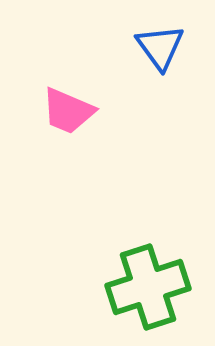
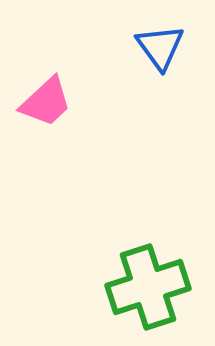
pink trapezoid: moved 22 px left, 9 px up; rotated 66 degrees counterclockwise
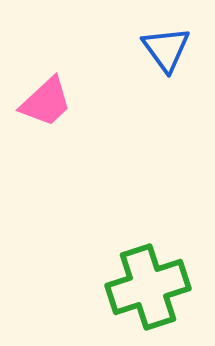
blue triangle: moved 6 px right, 2 px down
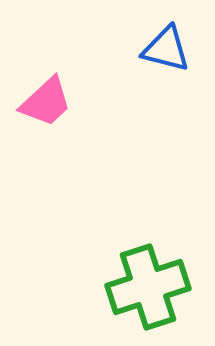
blue triangle: rotated 40 degrees counterclockwise
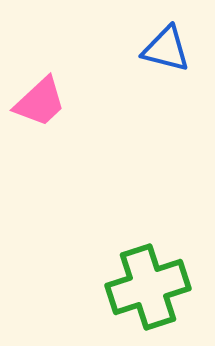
pink trapezoid: moved 6 px left
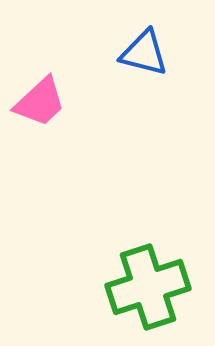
blue triangle: moved 22 px left, 4 px down
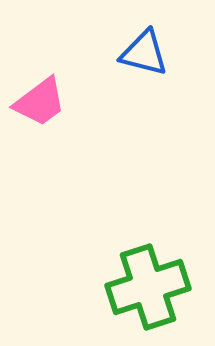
pink trapezoid: rotated 6 degrees clockwise
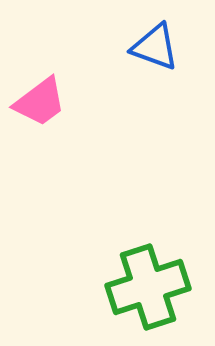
blue triangle: moved 11 px right, 6 px up; rotated 6 degrees clockwise
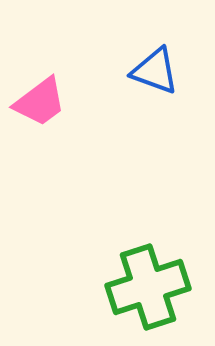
blue triangle: moved 24 px down
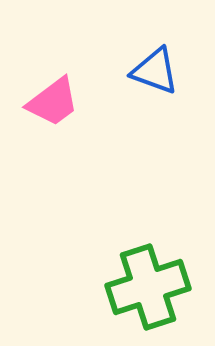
pink trapezoid: moved 13 px right
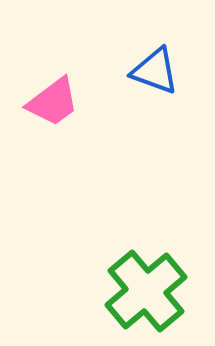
green cross: moved 2 px left, 4 px down; rotated 22 degrees counterclockwise
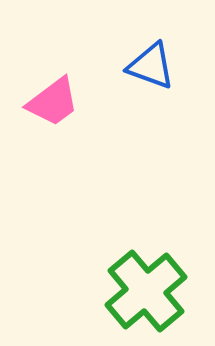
blue triangle: moved 4 px left, 5 px up
